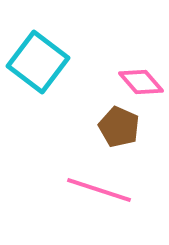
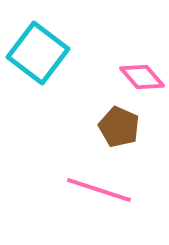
cyan square: moved 9 px up
pink diamond: moved 1 px right, 5 px up
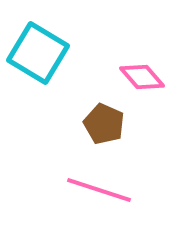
cyan square: rotated 6 degrees counterclockwise
brown pentagon: moved 15 px left, 3 px up
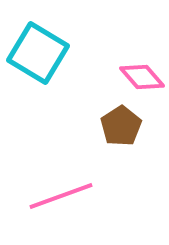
brown pentagon: moved 17 px right, 2 px down; rotated 15 degrees clockwise
pink line: moved 38 px left, 6 px down; rotated 38 degrees counterclockwise
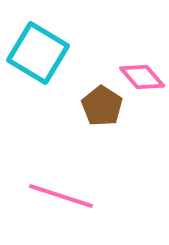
brown pentagon: moved 19 px left, 20 px up; rotated 6 degrees counterclockwise
pink line: rotated 38 degrees clockwise
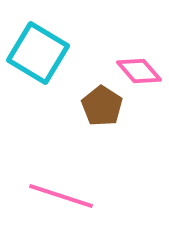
pink diamond: moved 3 px left, 6 px up
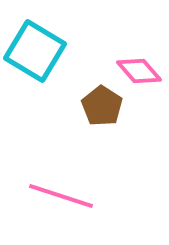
cyan square: moved 3 px left, 2 px up
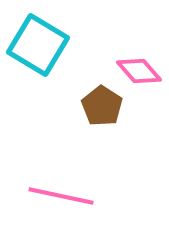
cyan square: moved 3 px right, 6 px up
pink line: rotated 6 degrees counterclockwise
